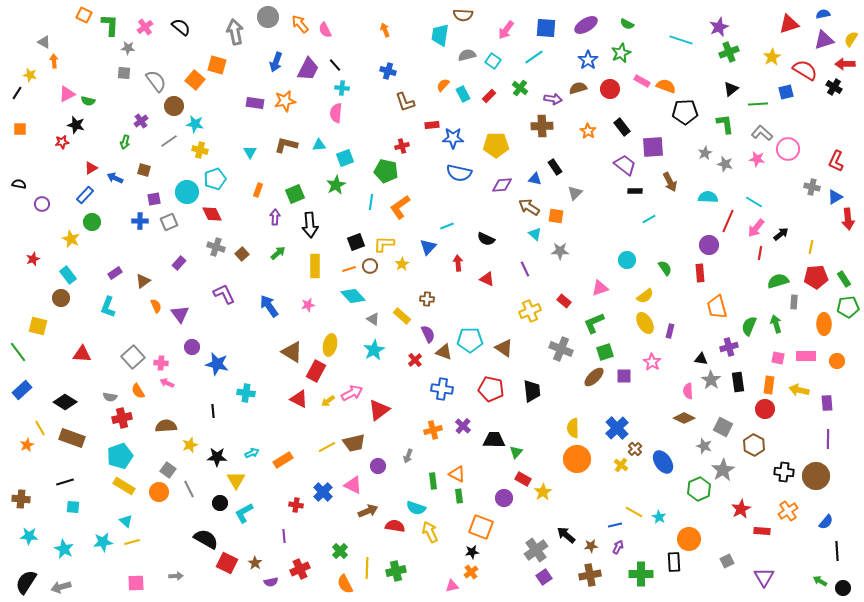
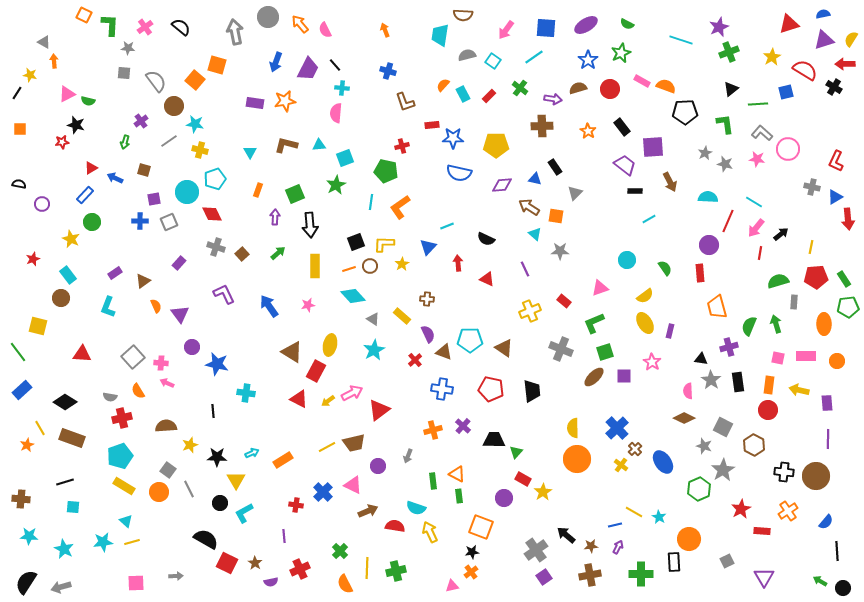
red circle at (765, 409): moved 3 px right, 1 px down
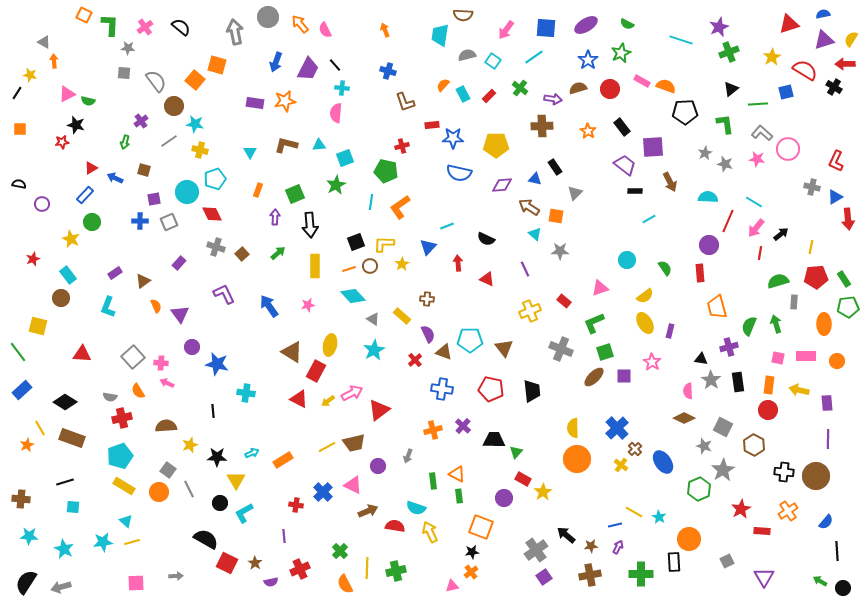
brown triangle at (504, 348): rotated 18 degrees clockwise
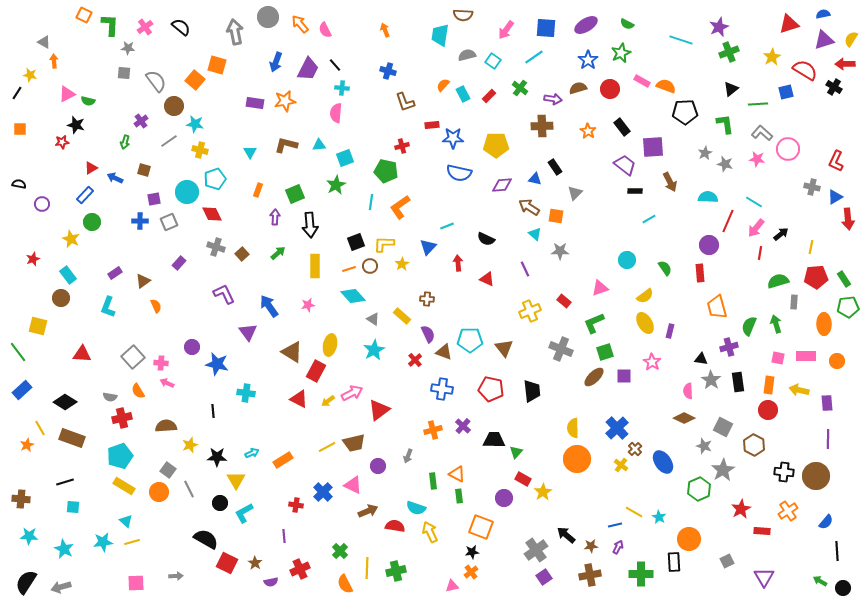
purple triangle at (180, 314): moved 68 px right, 18 px down
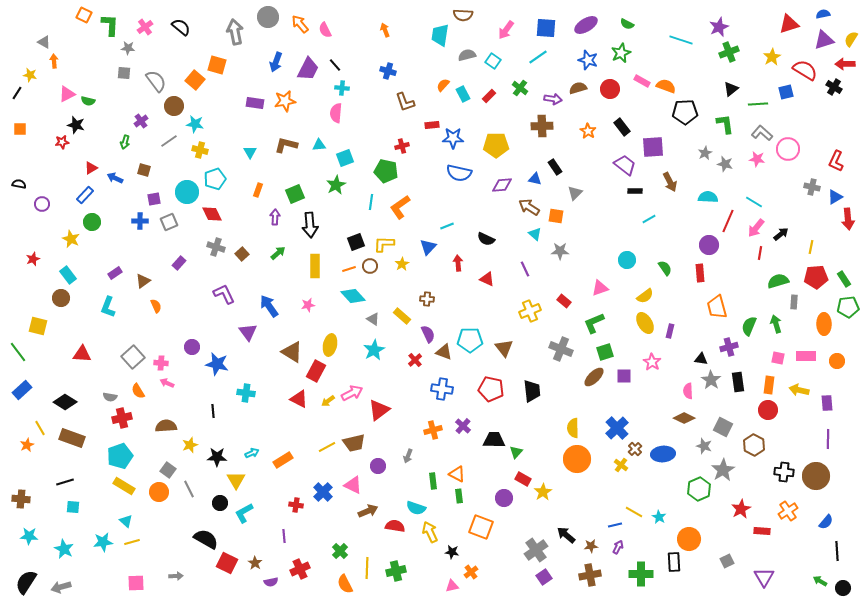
cyan line at (534, 57): moved 4 px right
blue star at (588, 60): rotated 18 degrees counterclockwise
blue ellipse at (663, 462): moved 8 px up; rotated 60 degrees counterclockwise
black star at (472, 552): moved 20 px left; rotated 16 degrees clockwise
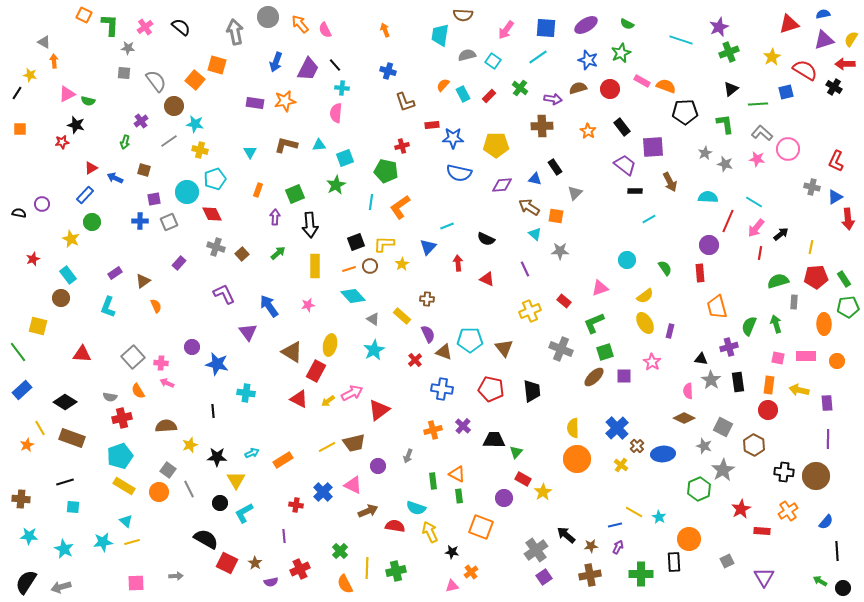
black semicircle at (19, 184): moved 29 px down
brown cross at (635, 449): moved 2 px right, 3 px up
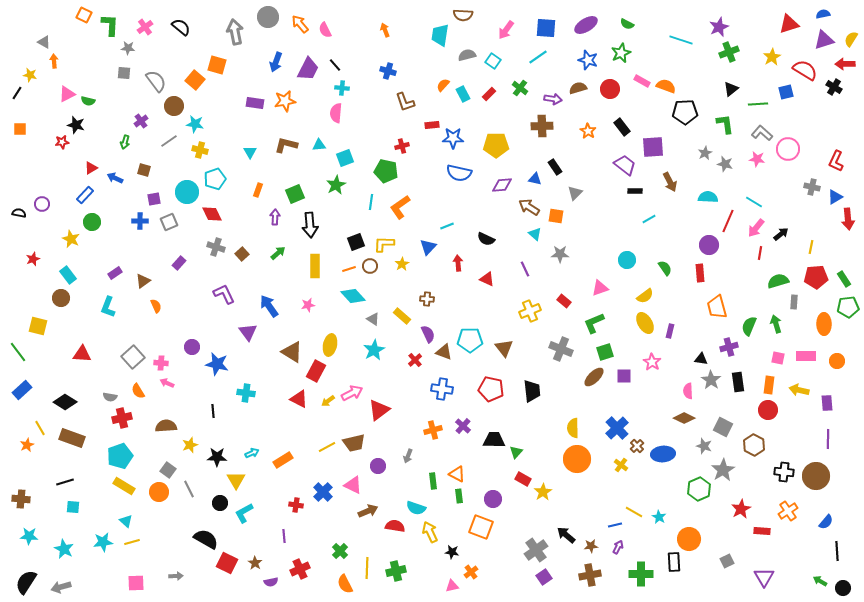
red rectangle at (489, 96): moved 2 px up
gray star at (560, 251): moved 3 px down
purple circle at (504, 498): moved 11 px left, 1 px down
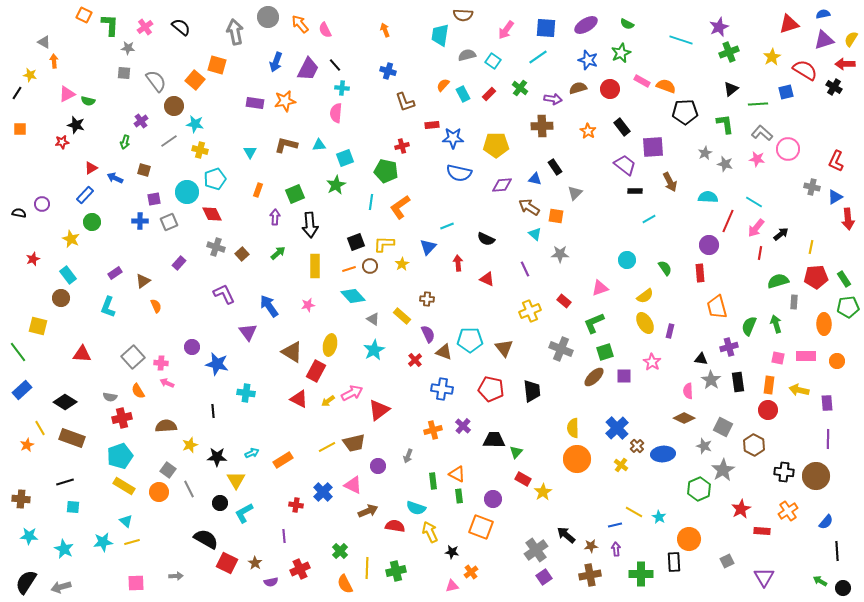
purple arrow at (618, 547): moved 2 px left, 2 px down; rotated 32 degrees counterclockwise
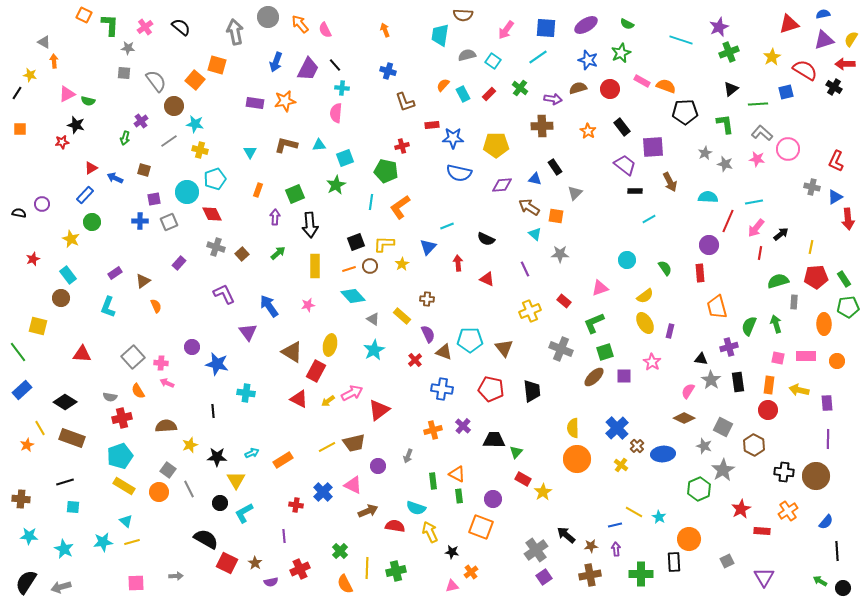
green arrow at (125, 142): moved 4 px up
cyan line at (754, 202): rotated 42 degrees counterclockwise
pink semicircle at (688, 391): rotated 35 degrees clockwise
